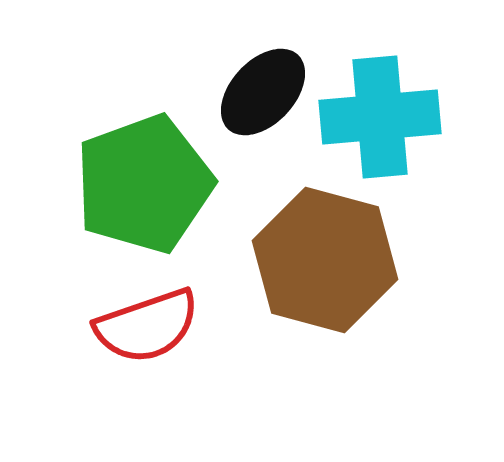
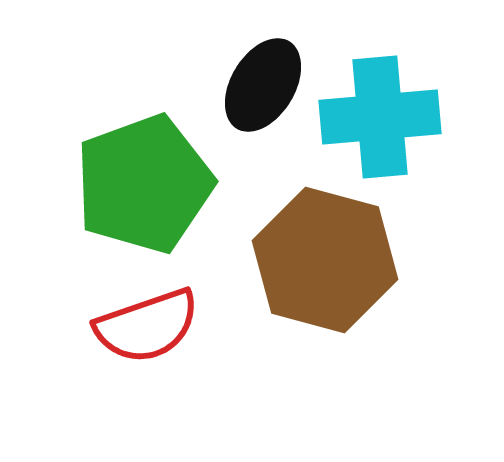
black ellipse: moved 7 px up; rotated 12 degrees counterclockwise
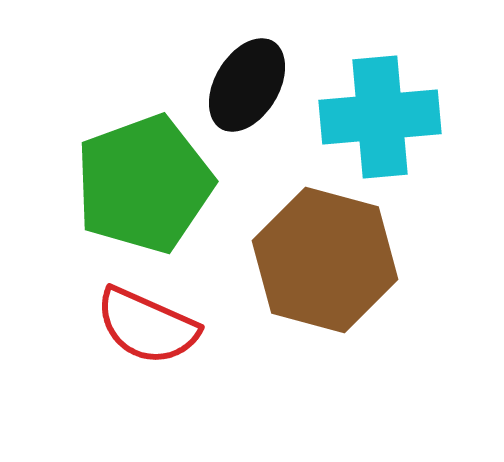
black ellipse: moved 16 px left
red semicircle: rotated 43 degrees clockwise
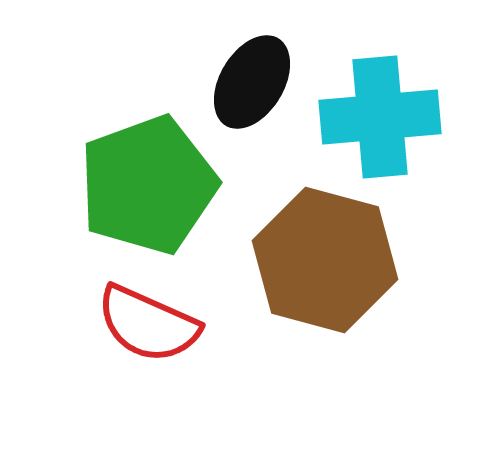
black ellipse: moved 5 px right, 3 px up
green pentagon: moved 4 px right, 1 px down
red semicircle: moved 1 px right, 2 px up
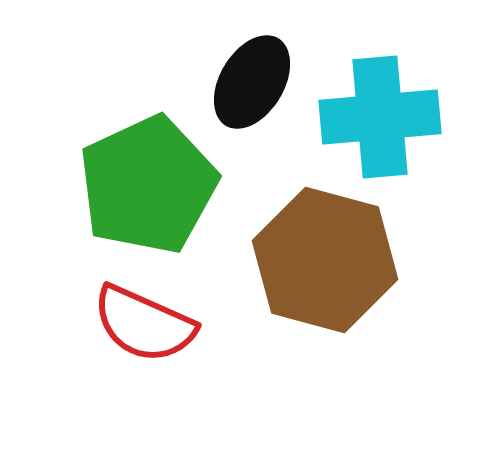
green pentagon: rotated 5 degrees counterclockwise
red semicircle: moved 4 px left
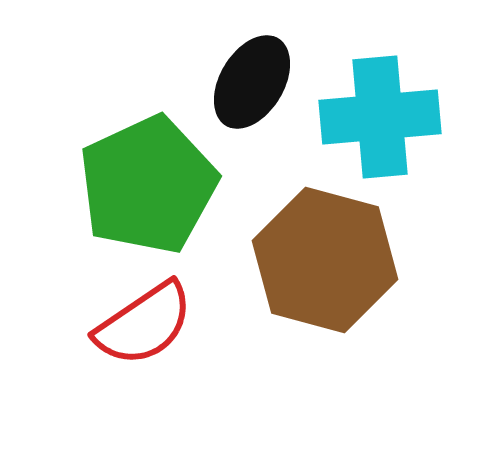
red semicircle: rotated 58 degrees counterclockwise
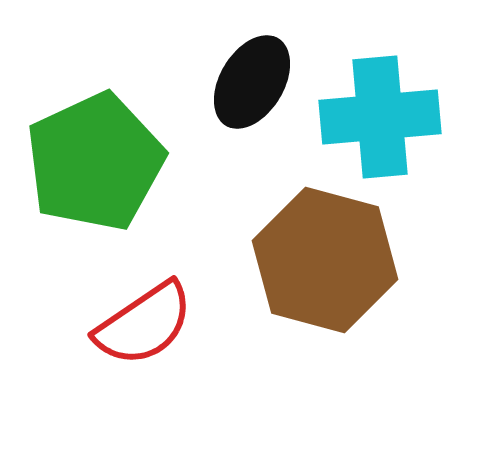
green pentagon: moved 53 px left, 23 px up
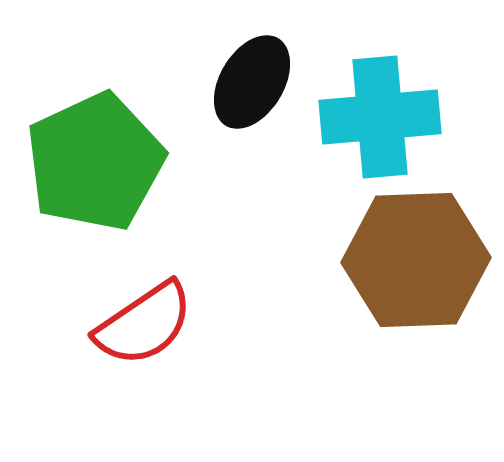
brown hexagon: moved 91 px right; rotated 17 degrees counterclockwise
